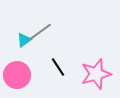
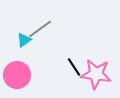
gray line: moved 3 px up
black line: moved 16 px right
pink star: rotated 24 degrees clockwise
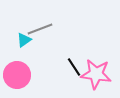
gray line: rotated 15 degrees clockwise
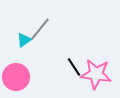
gray line: rotated 30 degrees counterclockwise
pink circle: moved 1 px left, 2 px down
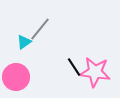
cyan triangle: moved 2 px down
pink star: moved 1 px left, 2 px up
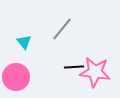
gray line: moved 22 px right
cyan triangle: rotated 35 degrees counterclockwise
black line: rotated 60 degrees counterclockwise
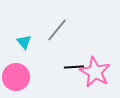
gray line: moved 5 px left, 1 px down
pink star: rotated 20 degrees clockwise
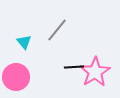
pink star: rotated 12 degrees clockwise
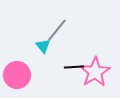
cyan triangle: moved 19 px right, 4 px down
pink circle: moved 1 px right, 2 px up
